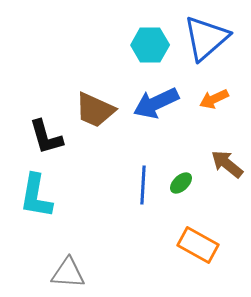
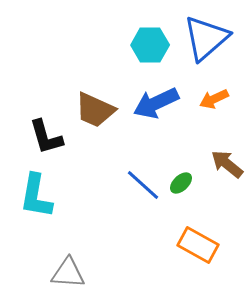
blue line: rotated 51 degrees counterclockwise
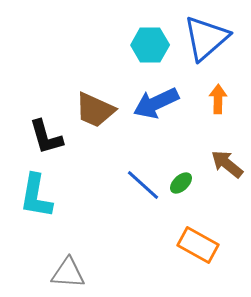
orange arrow: moved 4 px right; rotated 116 degrees clockwise
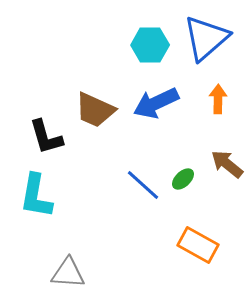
green ellipse: moved 2 px right, 4 px up
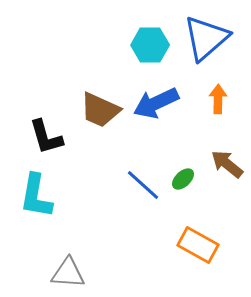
brown trapezoid: moved 5 px right
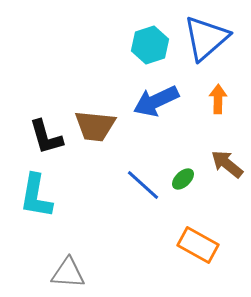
cyan hexagon: rotated 18 degrees counterclockwise
blue arrow: moved 2 px up
brown trapezoid: moved 5 px left, 16 px down; rotated 18 degrees counterclockwise
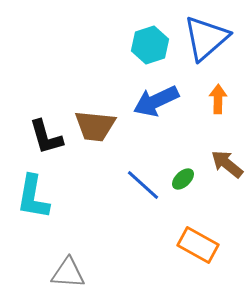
cyan L-shape: moved 3 px left, 1 px down
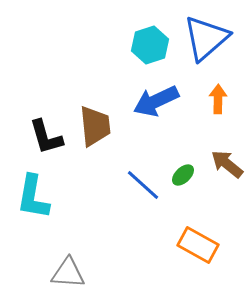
brown trapezoid: rotated 102 degrees counterclockwise
green ellipse: moved 4 px up
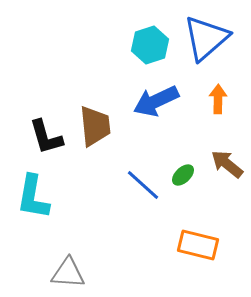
orange rectangle: rotated 15 degrees counterclockwise
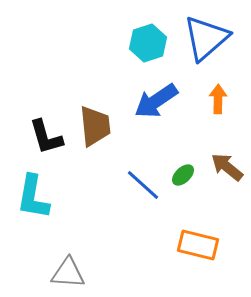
cyan hexagon: moved 2 px left, 2 px up
blue arrow: rotated 9 degrees counterclockwise
brown arrow: moved 3 px down
